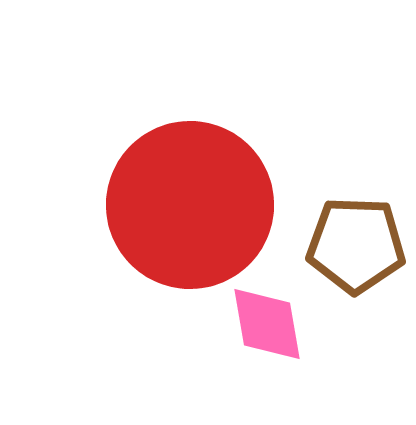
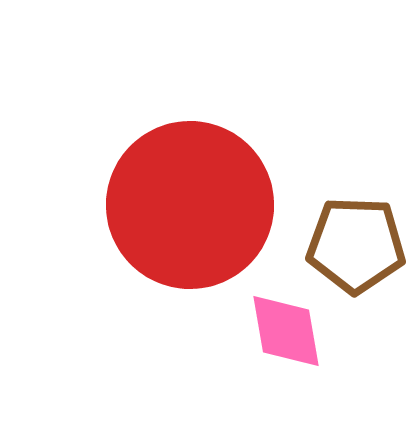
pink diamond: moved 19 px right, 7 px down
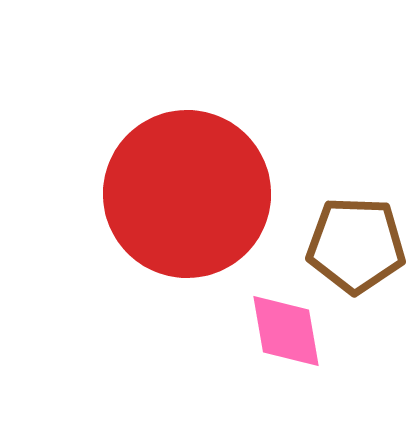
red circle: moved 3 px left, 11 px up
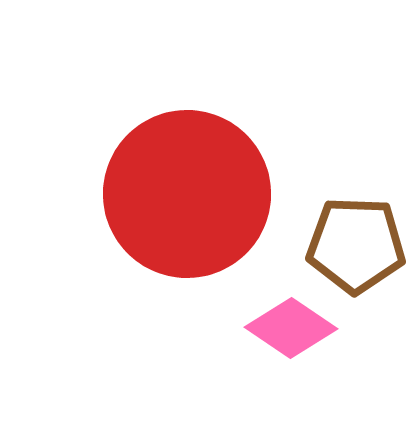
pink diamond: moved 5 px right, 3 px up; rotated 46 degrees counterclockwise
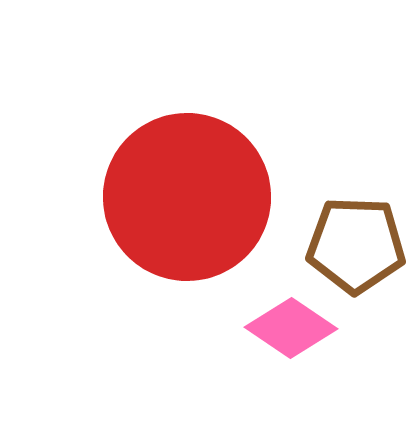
red circle: moved 3 px down
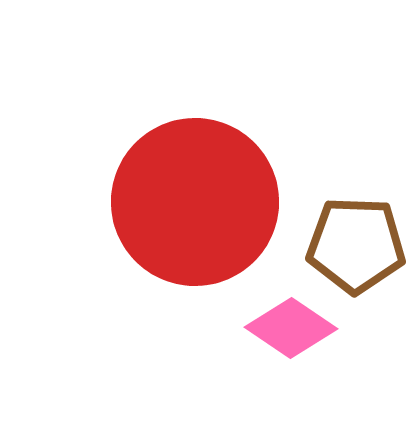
red circle: moved 8 px right, 5 px down
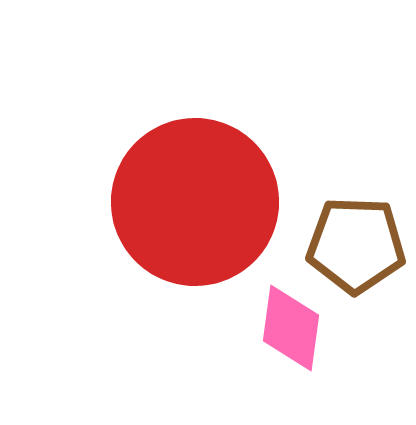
pink diamond: rotated 64 degrees clockwise
